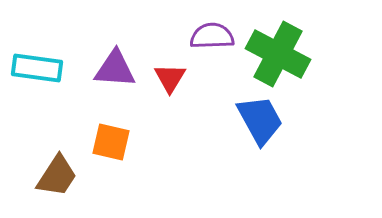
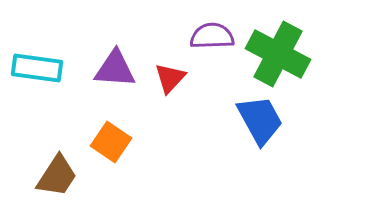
red triangle: rotated 12 degrees clockwise
orange square: rotated 21 degrees clockwise
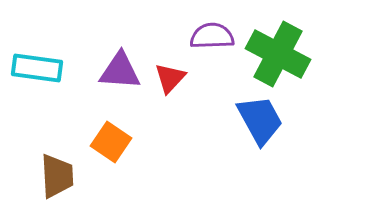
purple triangle: moved 5 px right, 2 px down
brown trapezoid: rotated 36 degrees counterclockwise
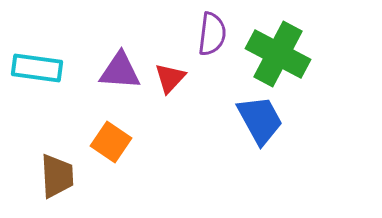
purple semicircle: moved 2 px up; rotated 99 degrees clockwise
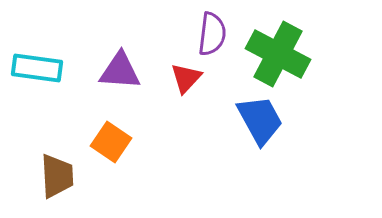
red triangle: moved 16 px right
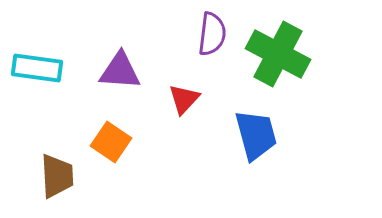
red triangle: moved 2 px left, 21 px down
blue trapezoid: moved 4 px left, 15 px down; rotated 14 degrees clockwise
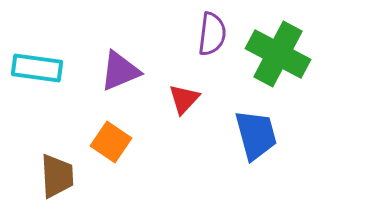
purple triangle: rotated 27 degrees counterclockwise
